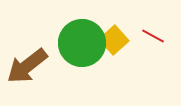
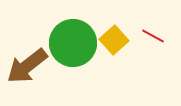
green circle: moved 9 px left
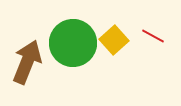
brown arrow: moved 4 px up; rotated 150 degrees clockwise
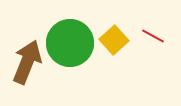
green circle: moved 3 px left
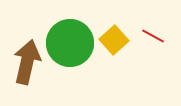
brown arrow: rotated 9 degrees counterclockwise
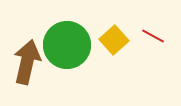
green circle: moved 3 px left, 2 px down
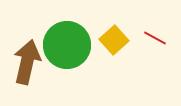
red line: moved 2 px right, 2 px down
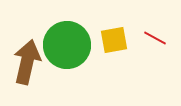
yellow square: rotated 32 degrees clockwise
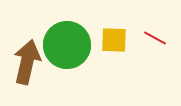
yellow square: rotated 12 degrees clockwise
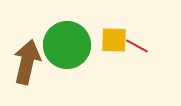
red line: moved 18 px left, 8 px down
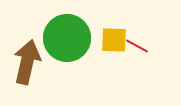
green circle: moved 7 px up
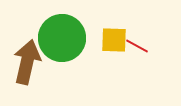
green circle: moved 5 px left
